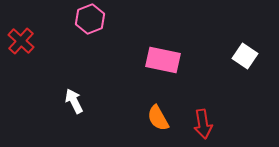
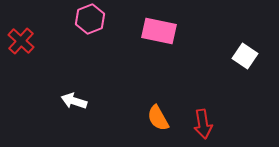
pink rectangle: moved 4 px left, 29 px up
white arrow: rotated 45 degrees counterclockwise
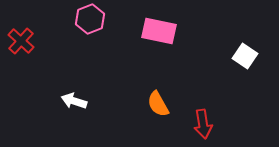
orange semicircle: moved 14 px up
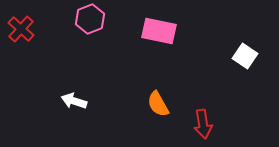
red cross: moved 12 px up
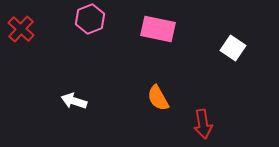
pink rectangle: moved 1 px left, 2 px up
white square: moved 12 px left, 8 px up
orange semicircle: moved 6 px up
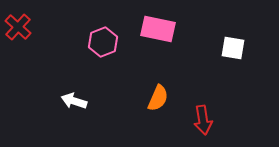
pink hexagon: moved 13 px right, 23 px down
red cross: moved 3 px left, 2 px up
white square: rotated 25 degrees counterclockwise
orange semicircle: rotated 128 degrees counterclockwise
red arrow: moved 4 px up
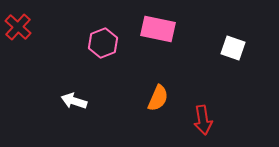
pink hexagon: moved 1 px down
white square: rotated 10 degrees clockwise
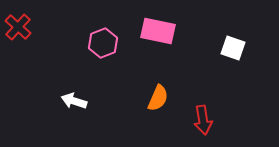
pink rectangle: moved 2 px down
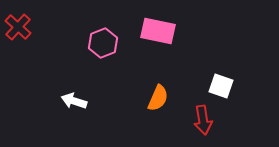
white square: moved 12 px left, 38 px down
